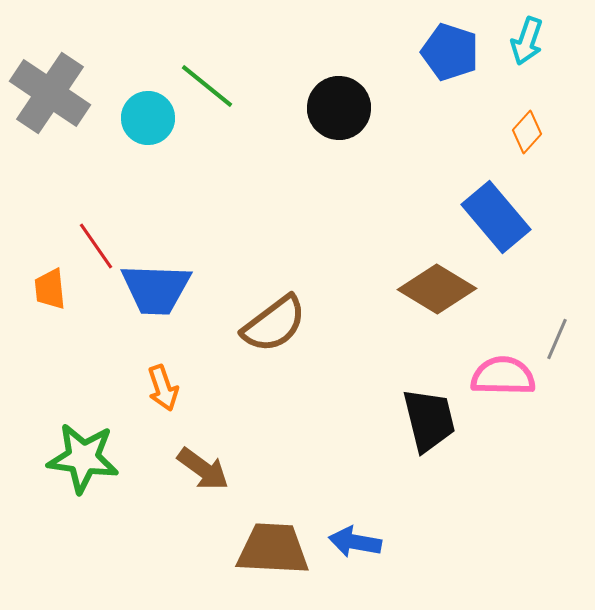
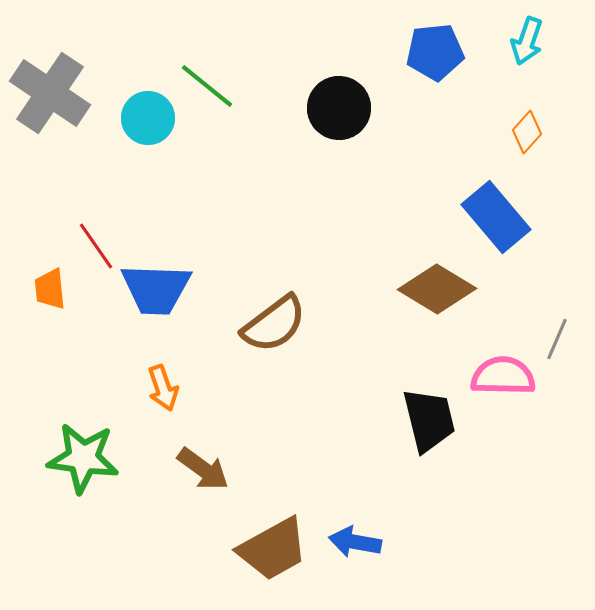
blue pentagon: moved 15 px left; rotated 24 degrees counterclockwise
brown trapezoid: rotated 148 degrees clockwise
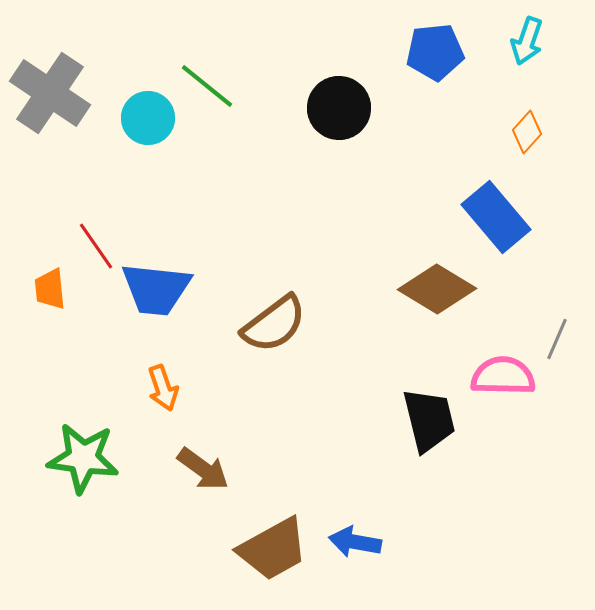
blue trapezoid: rotated 4 degrees clockwise
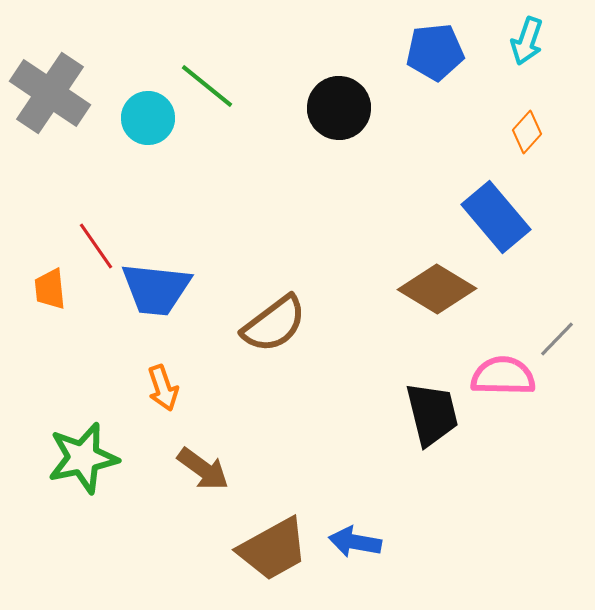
gray line: rotated 21 degrees clockwise
black trapezoid: moved 3 px right, 6 px up
green star: rotated 20 degrees counterclockwise
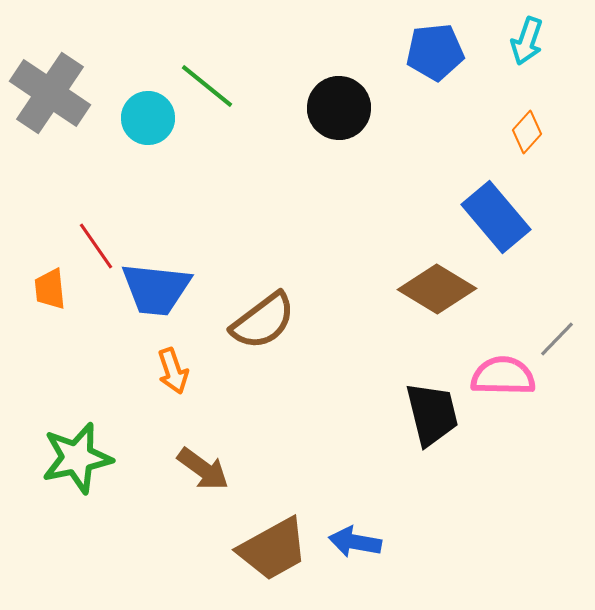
brown semicircle: moved 11 px left, 3 px up
orange arrow: moved 10 px right, 17 px up
green star: moved 6 px left
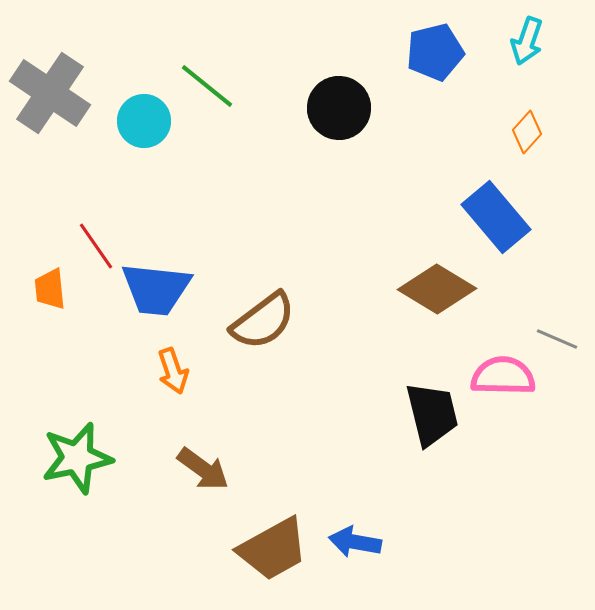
blue pentagon: rotated 8 degrees counterclockwise
cyan circle: moved 4 px left, 3 px down
gray line: rotated 69 degrees clockwise
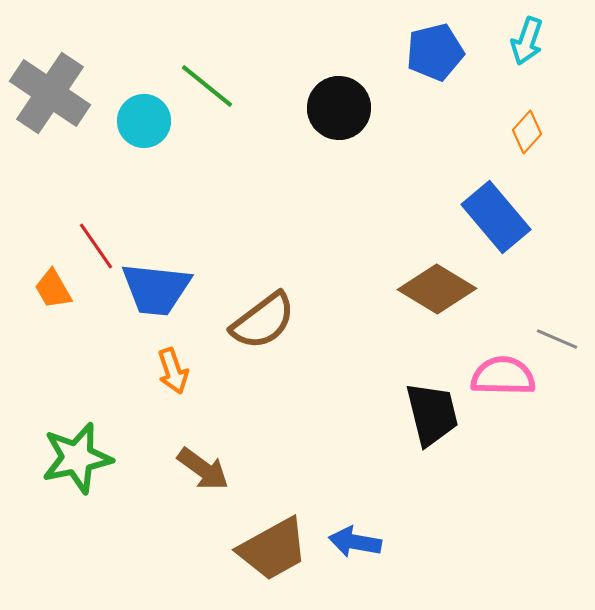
orange trapezoid: moved 3 px right; rotated 24 degrees counterclockwise
